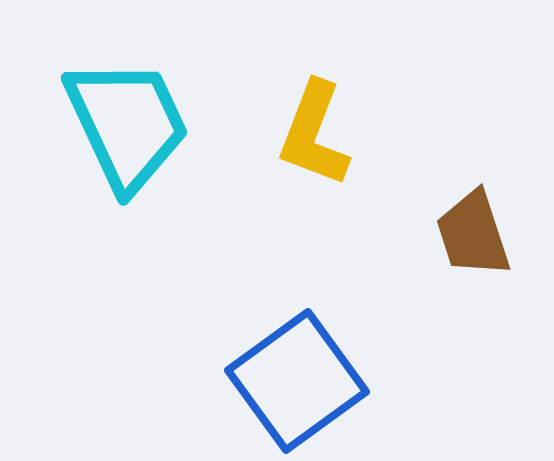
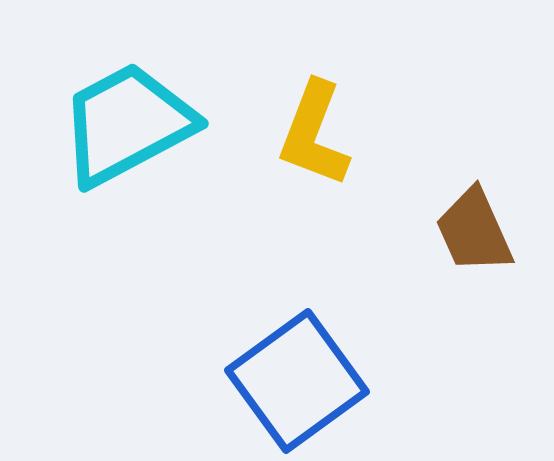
cyan trapezoid: rotated 93 degrees counterclockwise
brown trapezoid: moved 1 px right, 3 px up; rotated 6 degrees counterclockwise
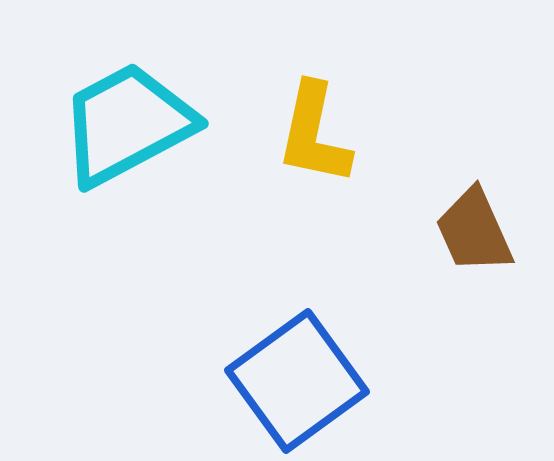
yellow L-shape: rotated 9 degrees counterclockwise
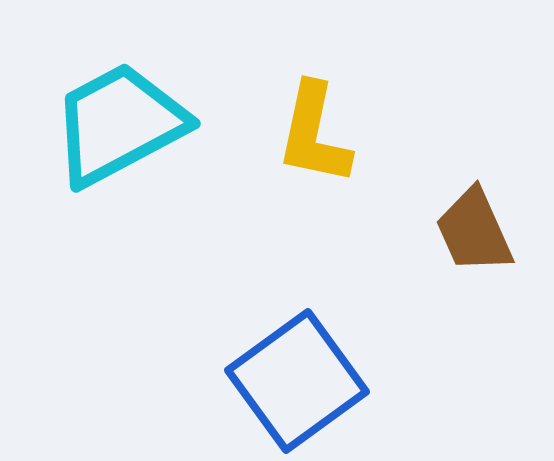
cyan trapezoid: moved 8 px left
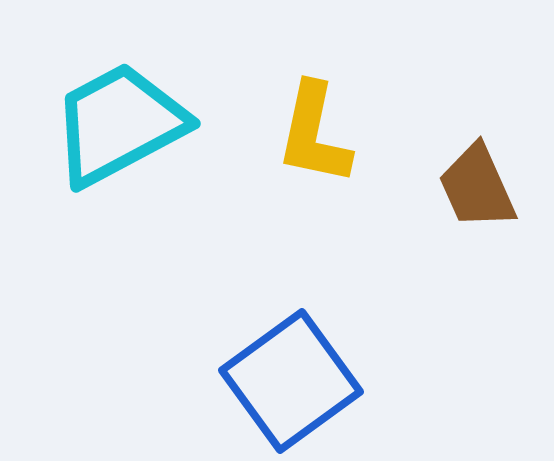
brown trapezoid: moved 3 px right, 44 px up
blue square: moved 6 px left
